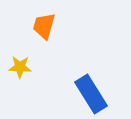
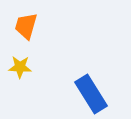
orange trapezoid: moved 18 px left
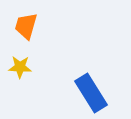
blue rectangle: moved 1 px up
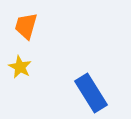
yellow star: rotated 25 degrees clockwise
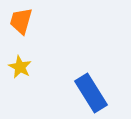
orange trapezoid: moved 5 px left, 5 px up
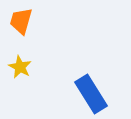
blue rectangle: moved 1 px down
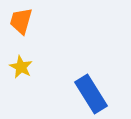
yellow star: moved 1 px right
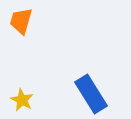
yellow star: moved 1 px right, 33 px down
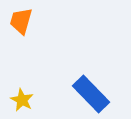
blue rectangle: rotated 12 degrees counterclockwise
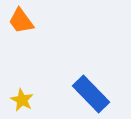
orange trapezoid: rotated 52 degrees counterclockwise
